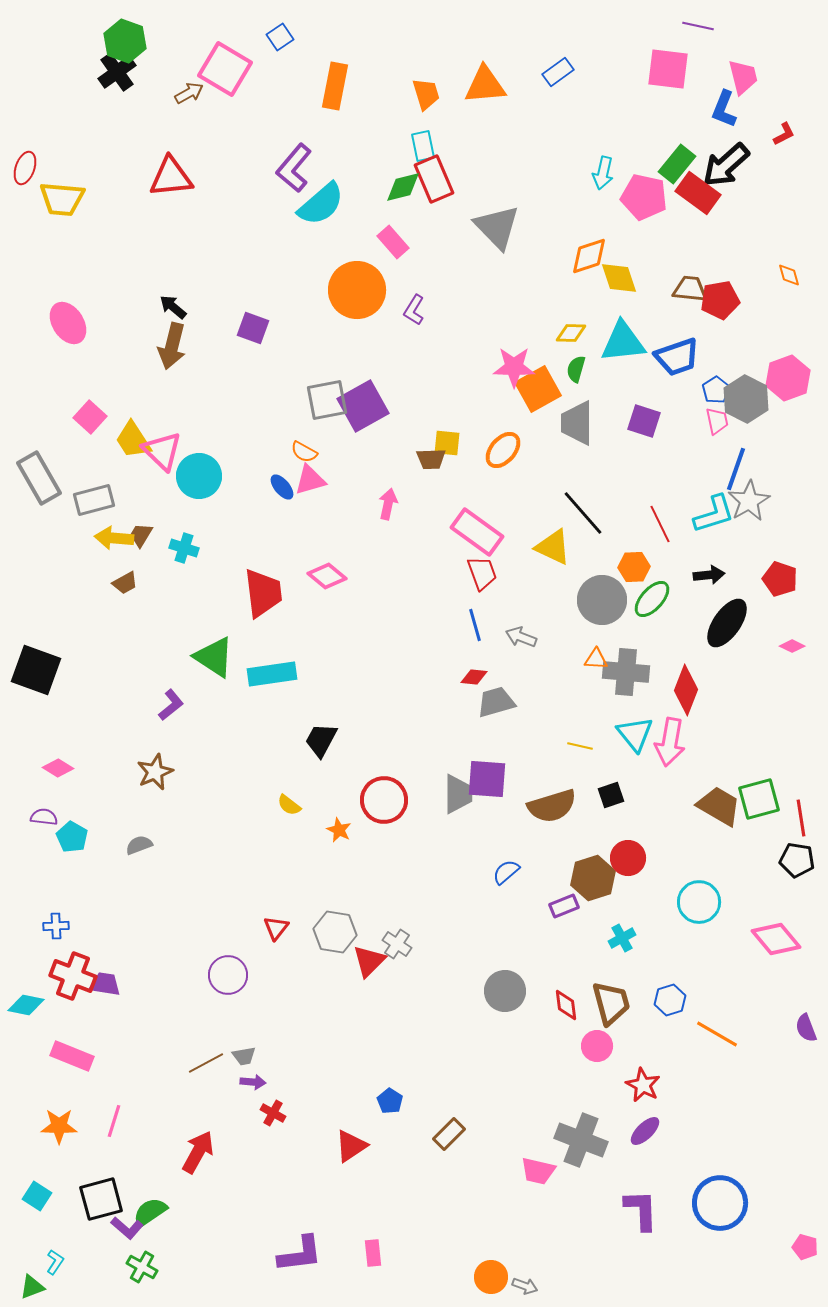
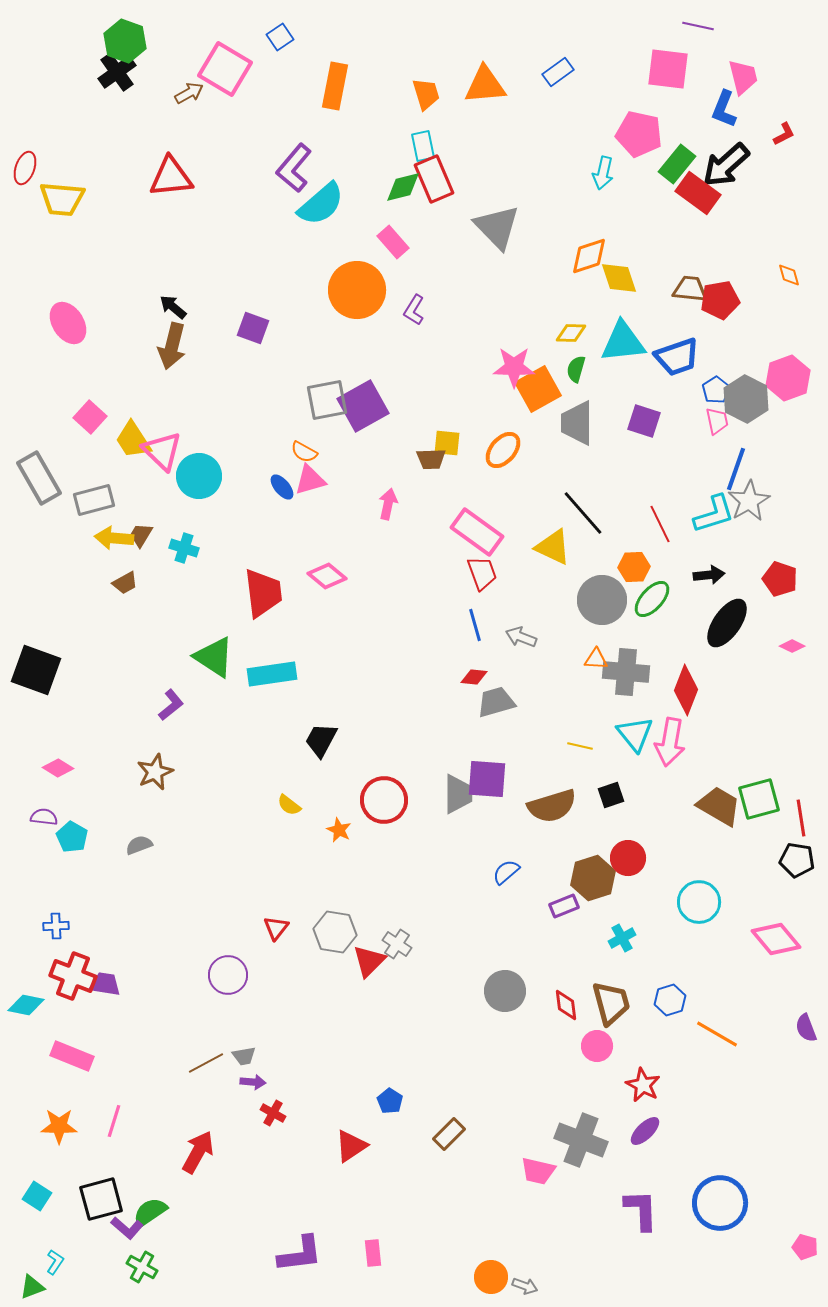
pink pentagon at (644, 197): moved 5 px left, 63 px up
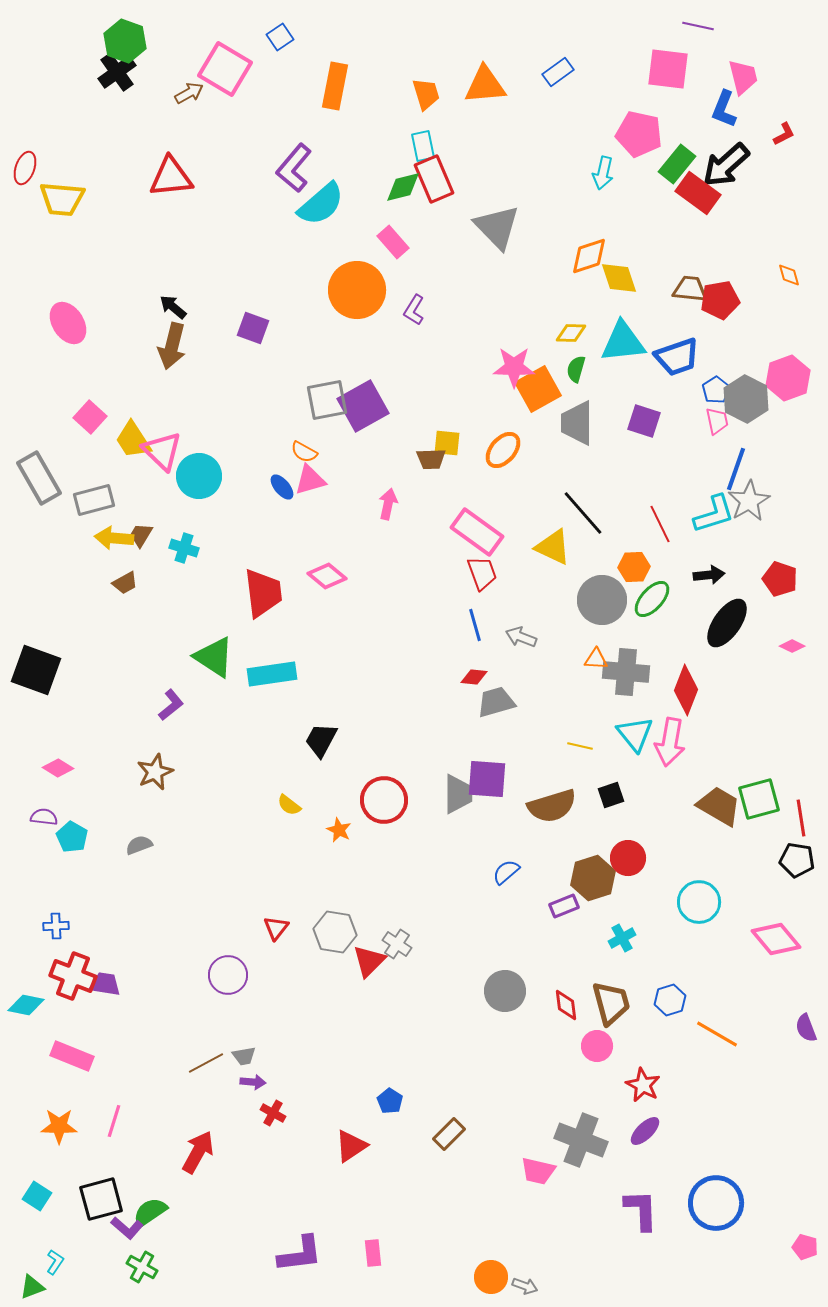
blue circle at (720, 1203): moved 4 px left
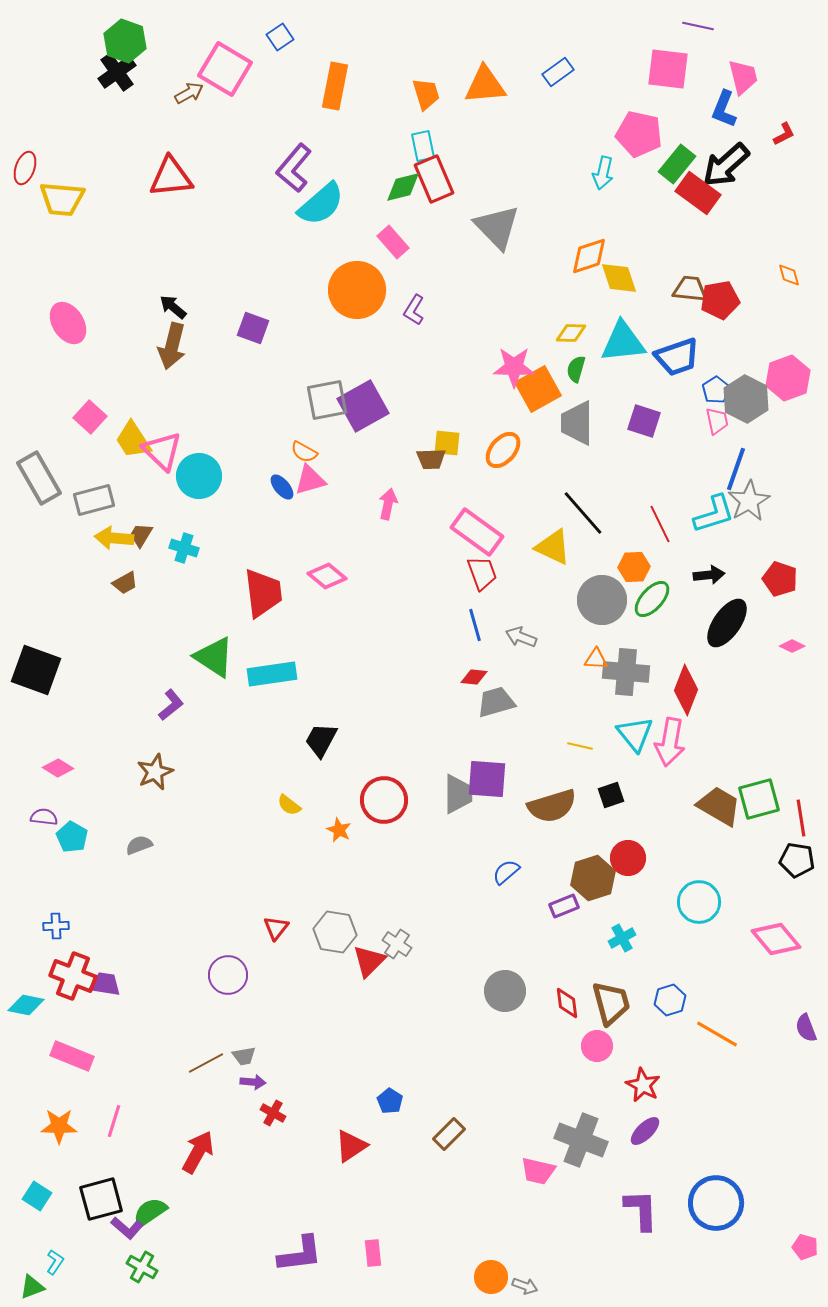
red diamond at (566, 1005): moved 1 px right, 2 px up
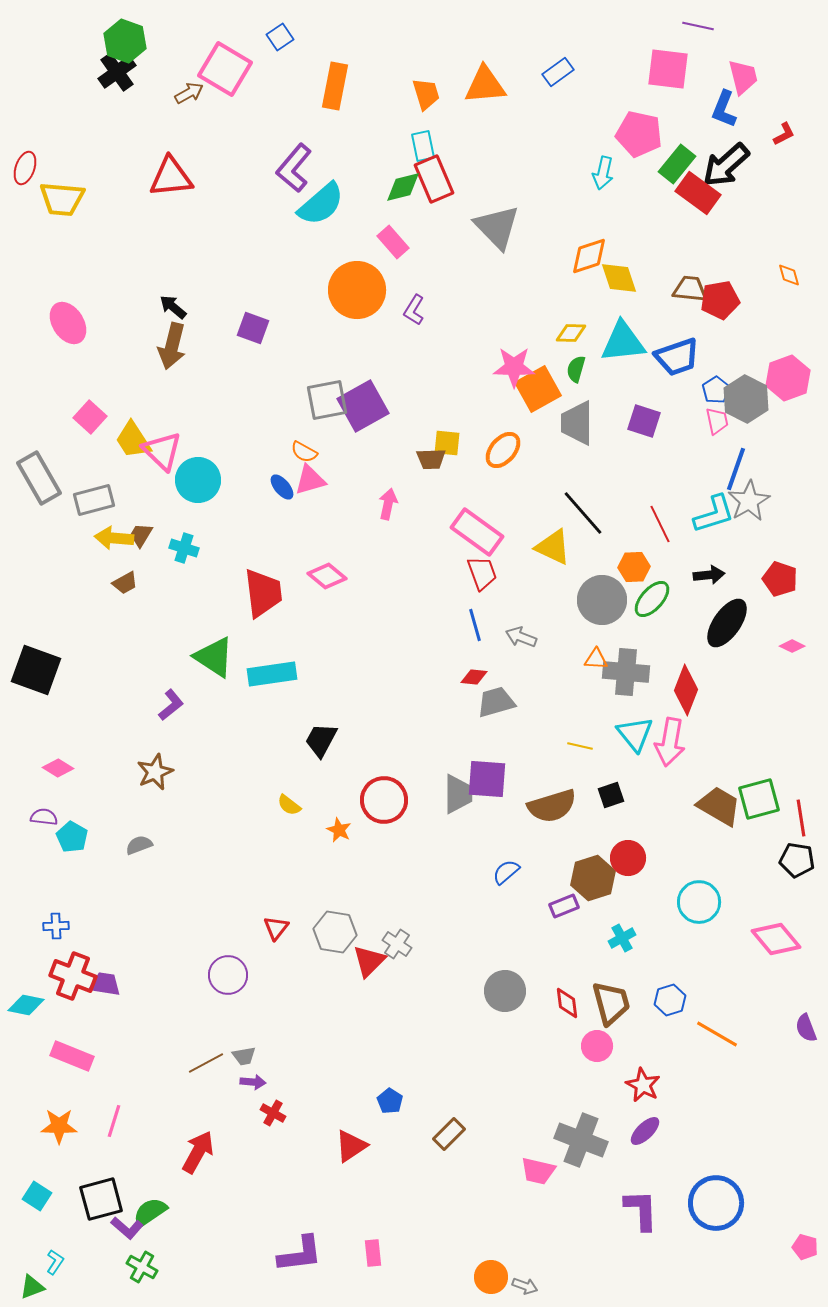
cyan circle at (199, 476): moved 1 px left, 4 px down
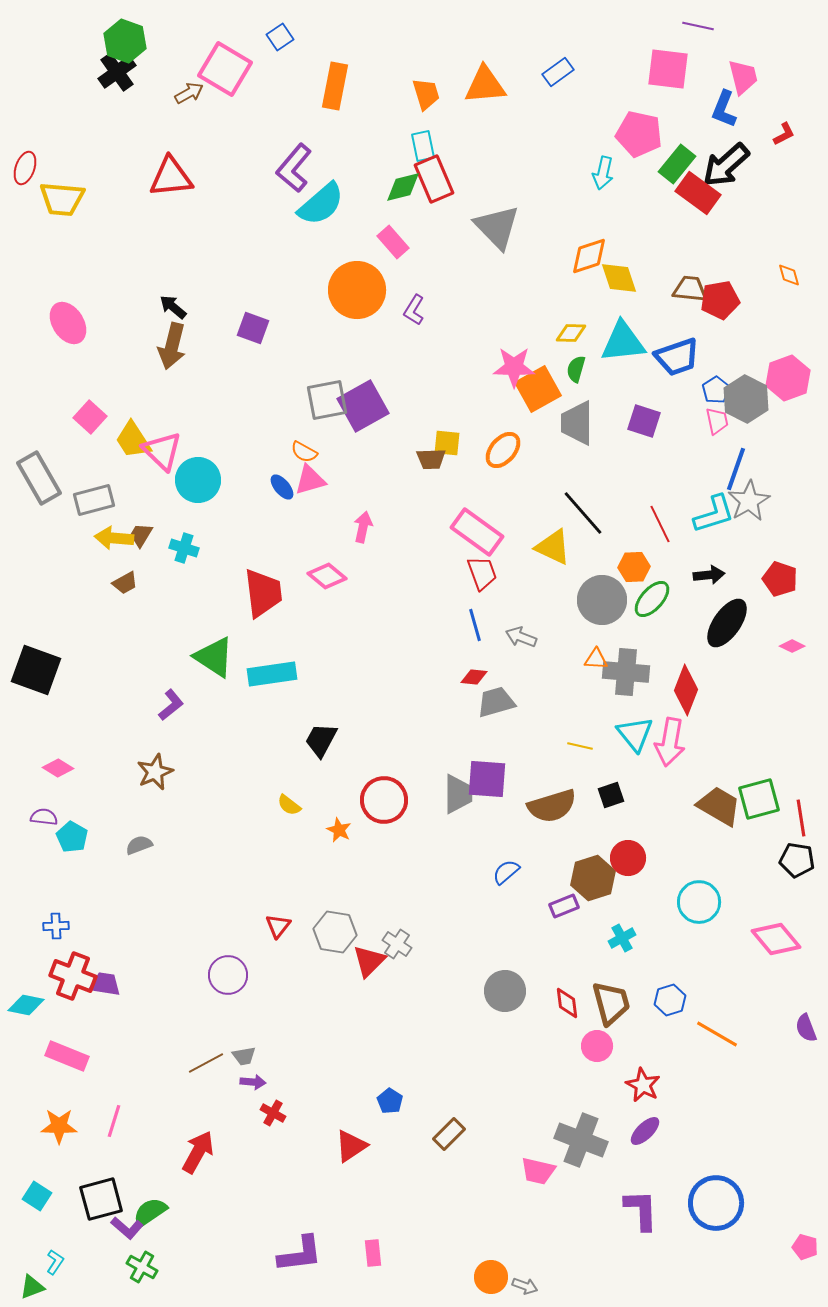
pink arrow at (388, 504): moved 25 px left, 23 px down
red triangle at (276, 928): moved 2 px right, 2 px up
pink rectangle at (72, 1056): moved 5 px left
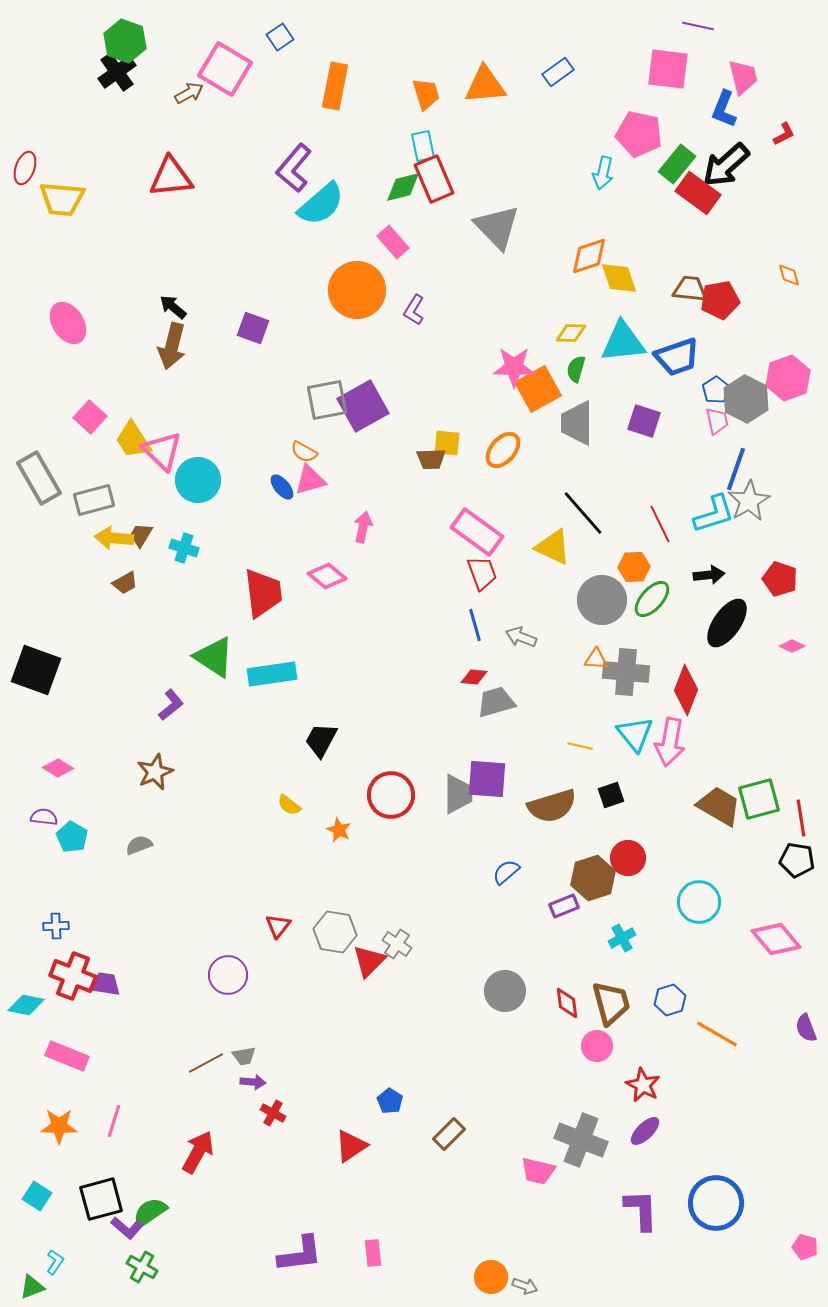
red circle at (384, 800): moved 7 px right, 5 px up
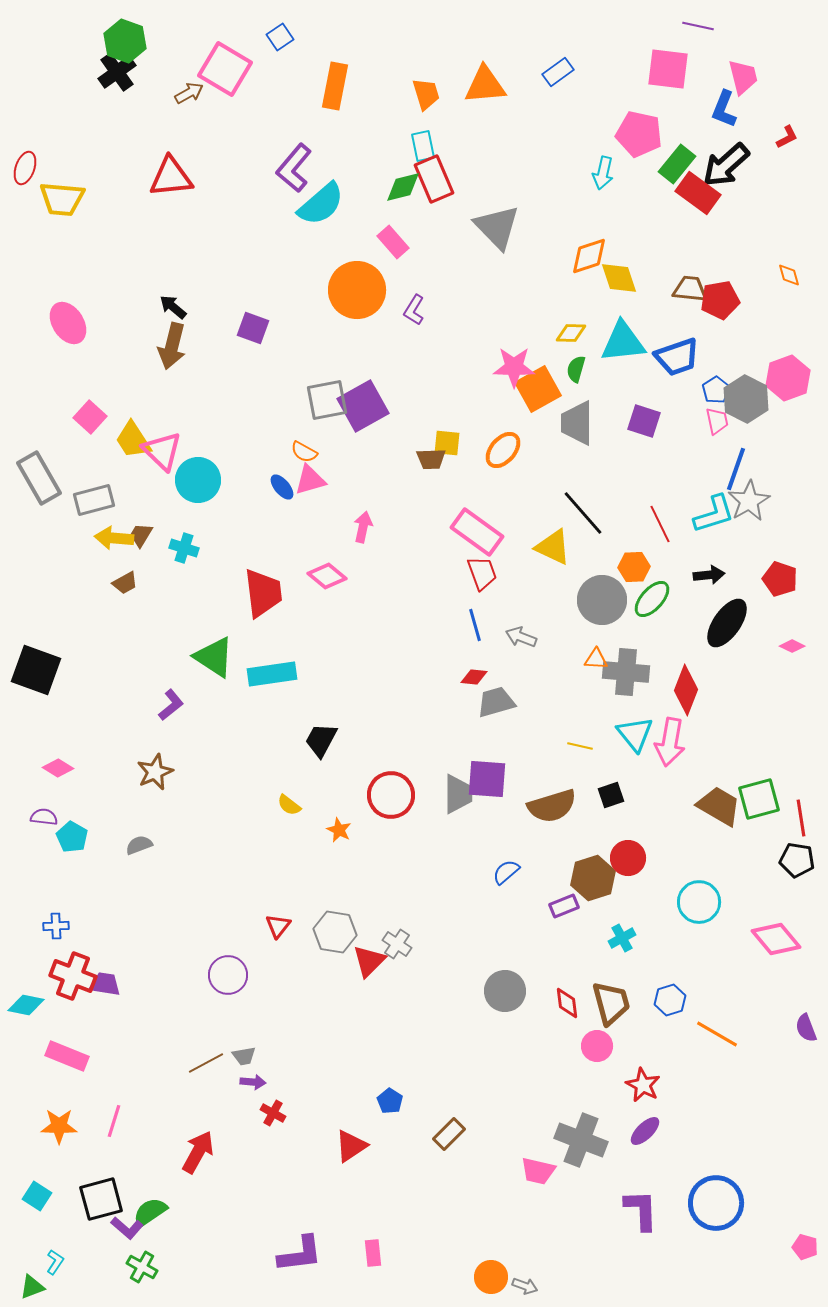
red L-shape at (784, 134): moved 3 px right, 3 px down
